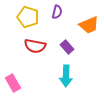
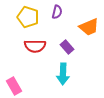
orange trapezoid: moved 2 px down
red semicircle: rotated 10 degrees counterclockwise
cyan arrow: moved 3 px left, 2 px up
pink rectangle: moved 1 px right, 3 px down
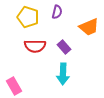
purple rectangle: moved 3 px left
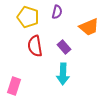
red semicircle: rotated 80 degrees clockwise
pink rectangle: rotated 48 degrees clockwise
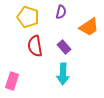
purple semicircle: moved 4 px right
orange trapezoid: rotated 10 degrees counterclockwise
pink rectangle: moved 2 px left, 5 px up
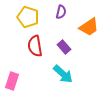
cyan arrow: rotated 50 degrees counterclockwise
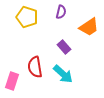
yellow pentagon: moved 1 px left
red semicircle: moved 21 px down
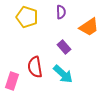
purple semicircle: rotated 16 degrees counterclockwise
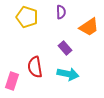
purple rectangle: moved 1 px right, 1 px down
cyan arrow: moved 5 px right; rotated 30 degrees counterclockwise
